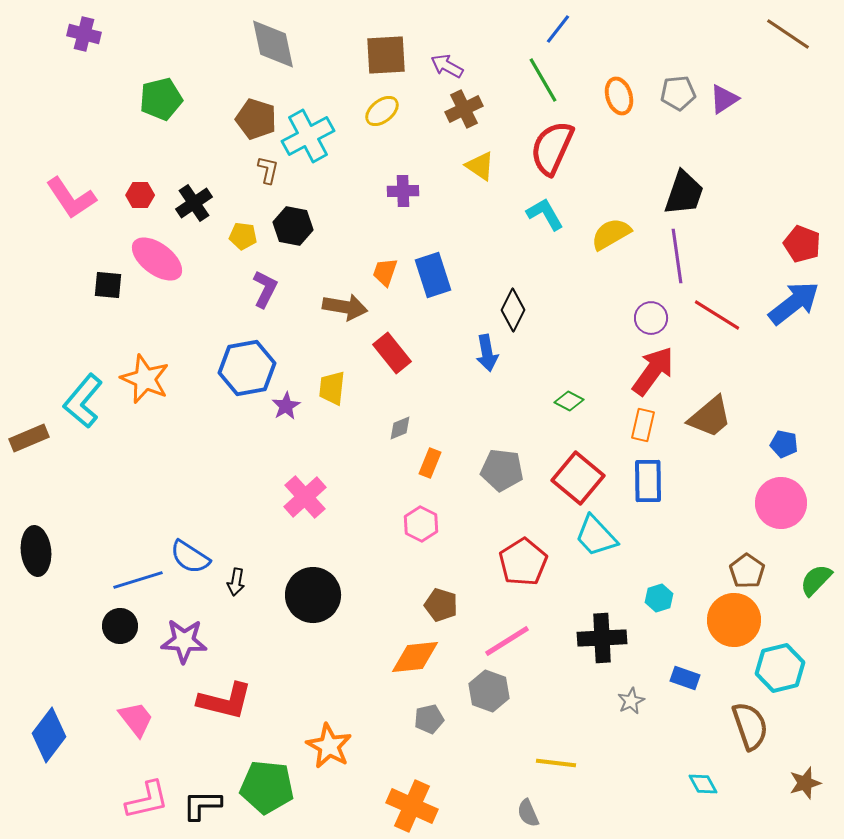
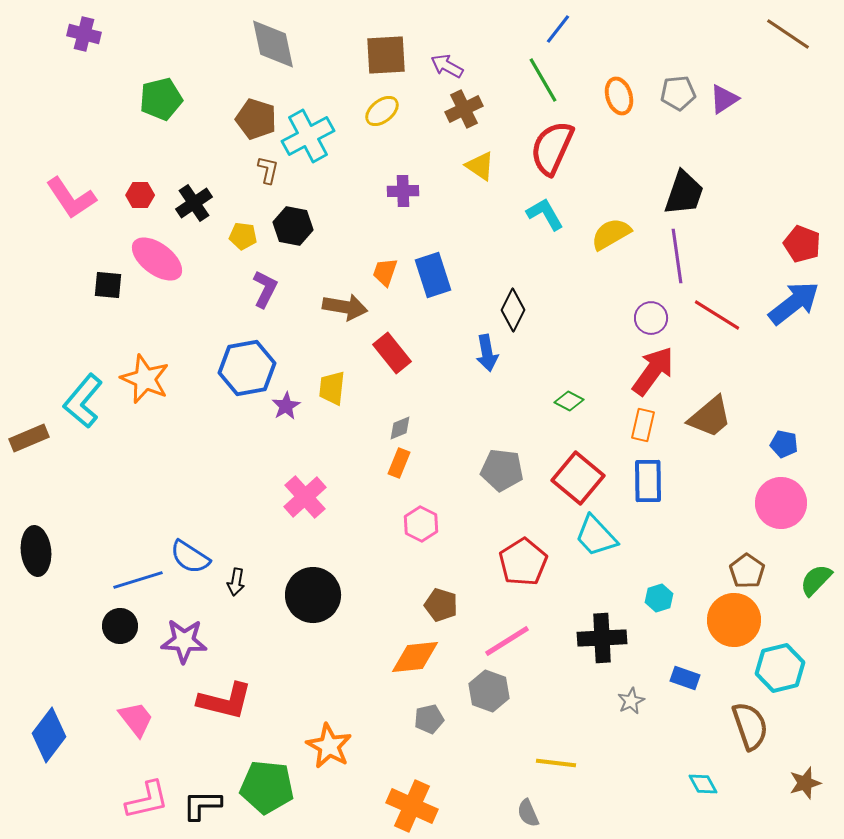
orange rectangle at (430, 463): moved 31 px left
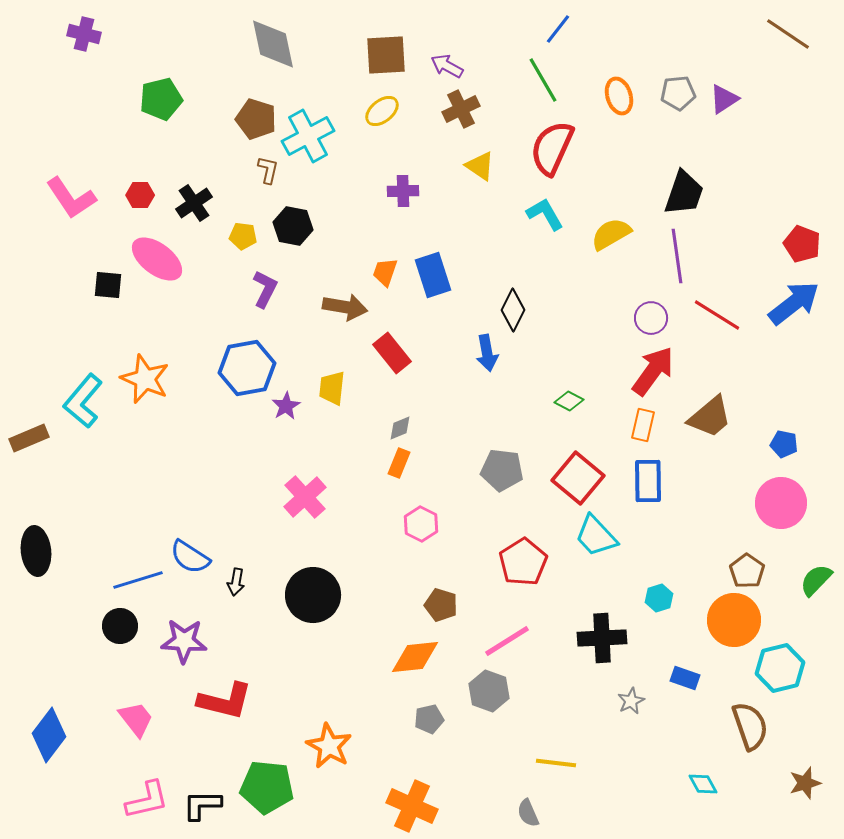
brown cross at (464, 109): moved 3 px left
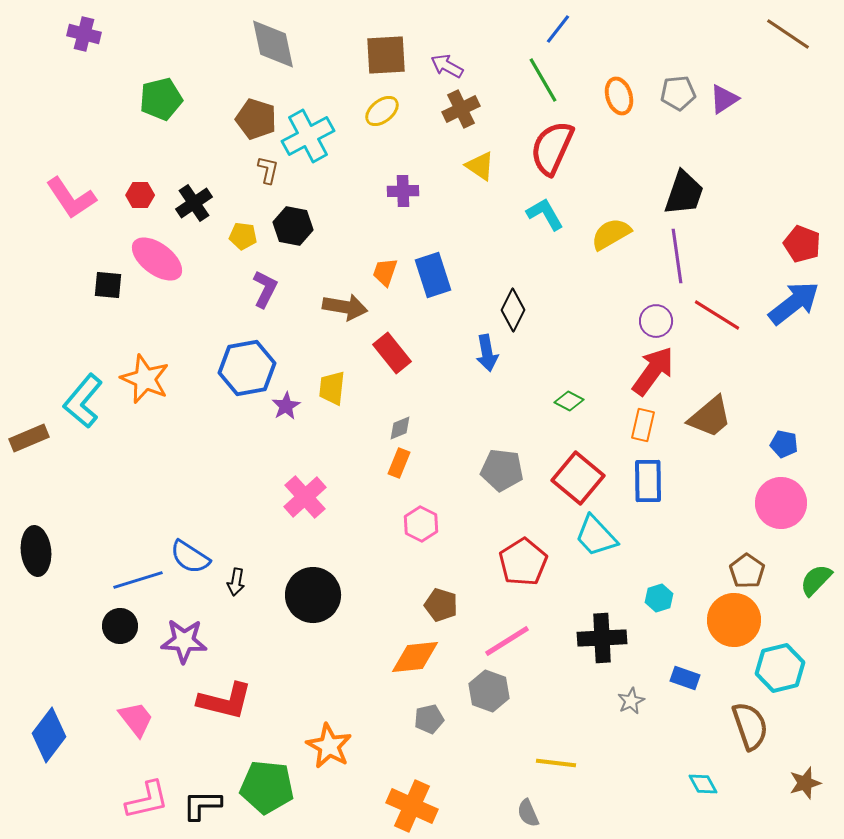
purple circle at (651, 318): moved 5 px right, 3 px down
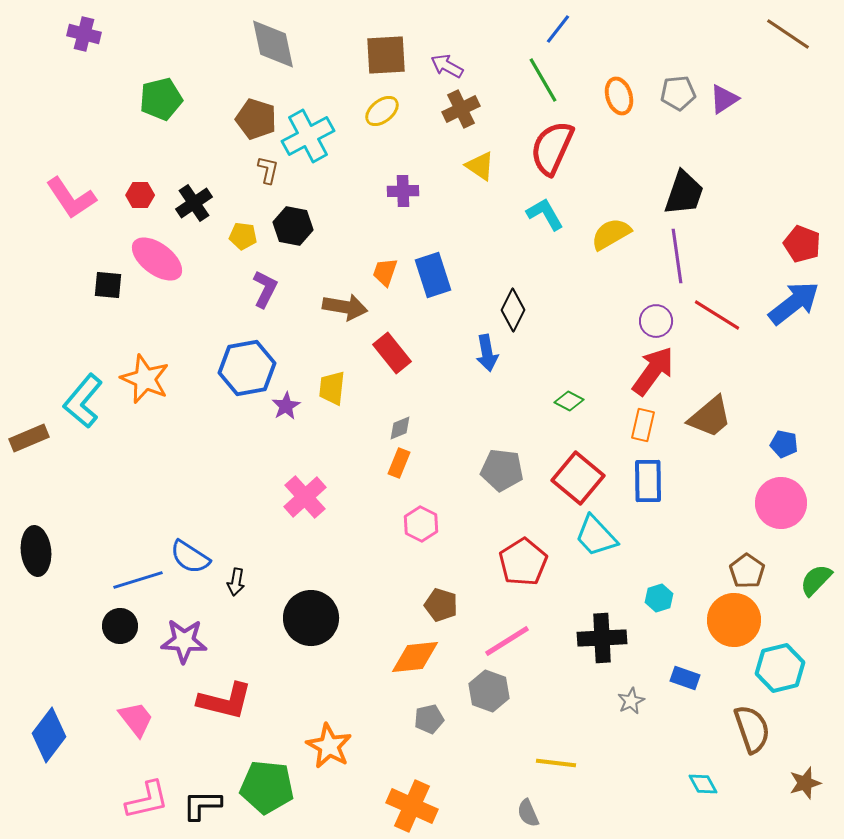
black circle at (313, 595): moved 2 px left, 23 px down
brown semicircle at (750, 726): moved 2 px right, 3 px down
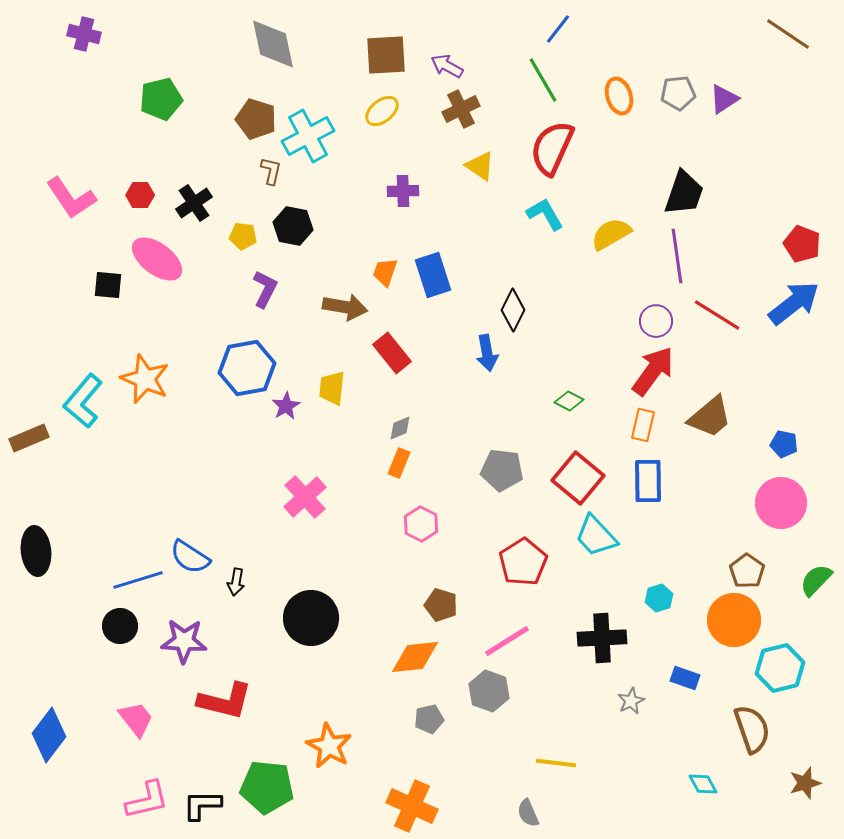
brown L-shape at (268, 170): moved 3 px right, 1 px down
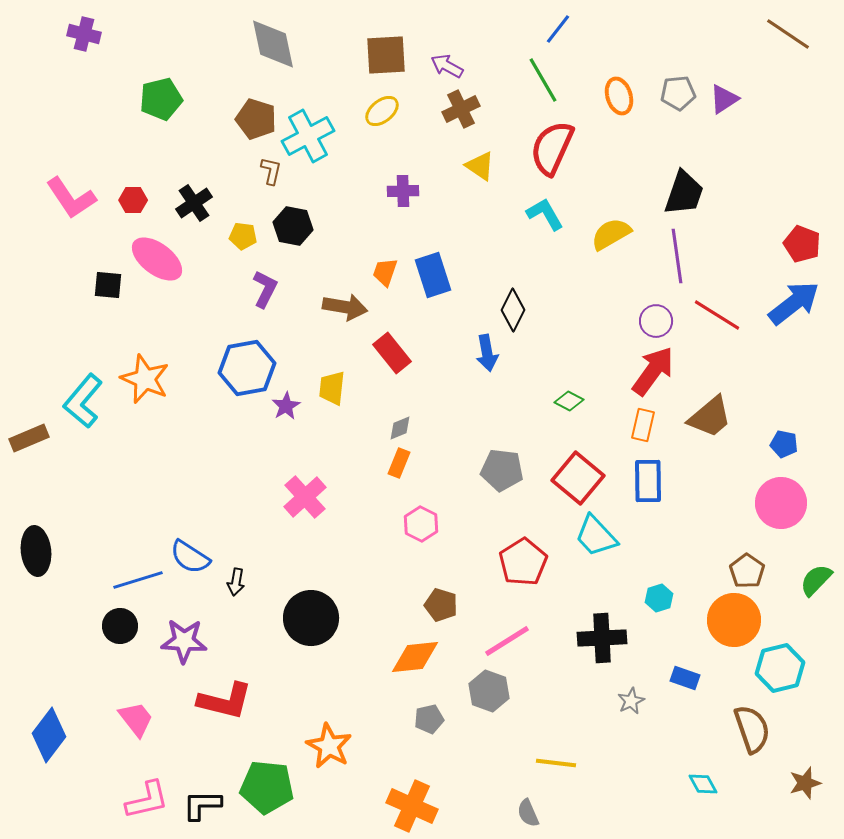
red hexagon at (140, 195): moved 7 px left, 5 px down
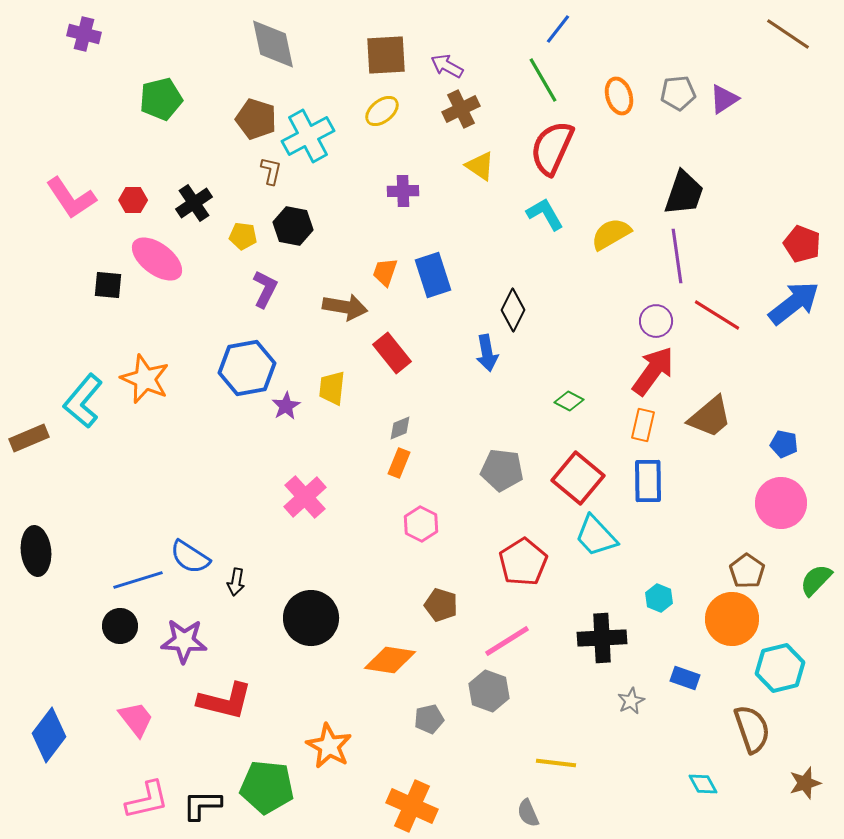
cyan hexagon at (659, 598): rotated 20 degrees counterclockwise
orange circle at (734, 620): moved 2 px left, 1 px up
orange diamond at (415, 657): moved 25 px left, 3 px down; rotated 15 degrees clockwise
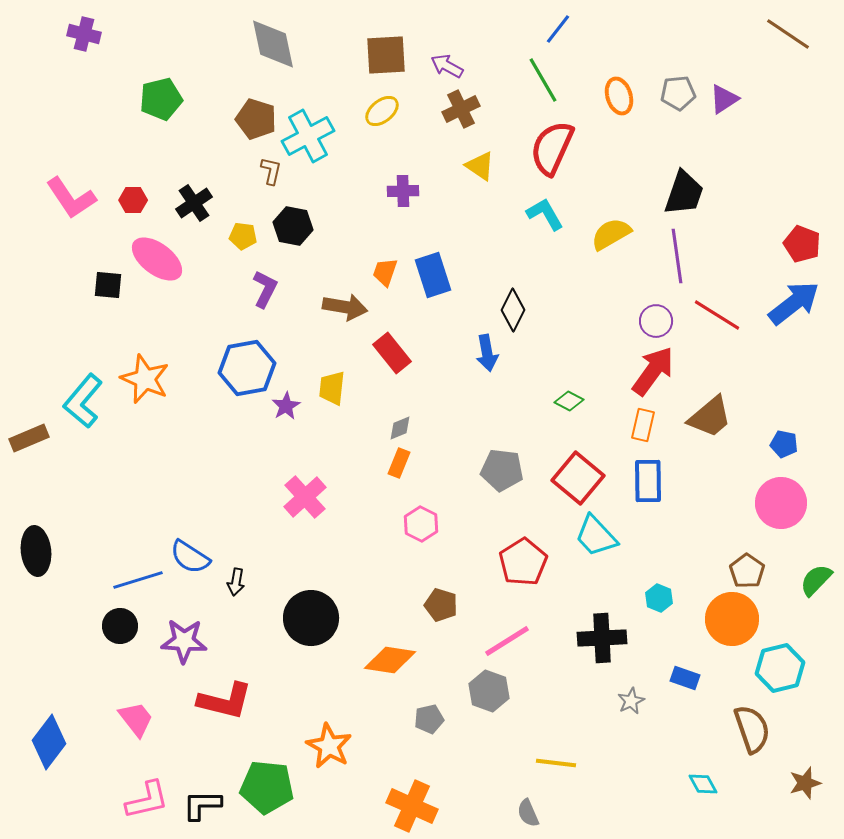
blue diamond at (49, 735): moved 7 px down
